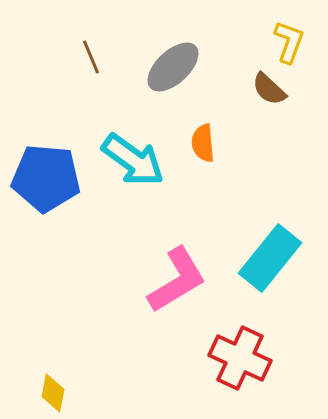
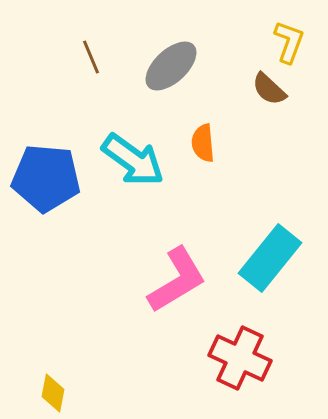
gray ellipse: moved 2 px left, 1 px up
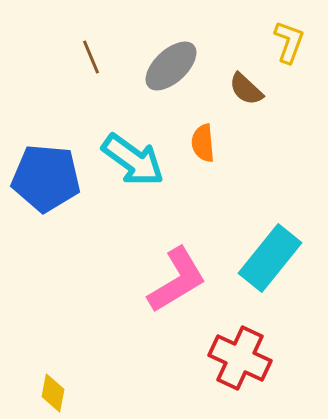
brown semicircle: moved 23 px left
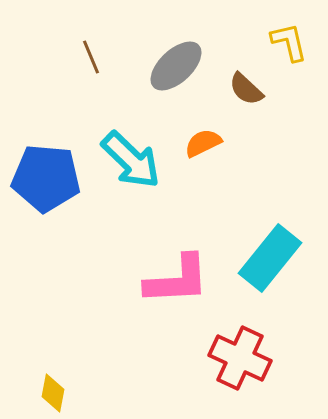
yellow L-shape: rotated 33 degrees counterclockwise
gray ellipse: moved 5 px right
orange semicircle: rotated 69 degrees clockwise
cyan arrow: moved 2 px left; rotated 8 degrees clockwise
pink L-shape: rotated 28 degrees clockwise
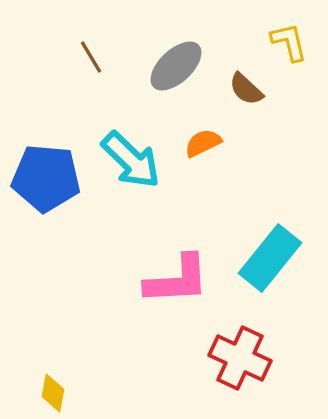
brown line: rotated 8 degrees counterclockwise
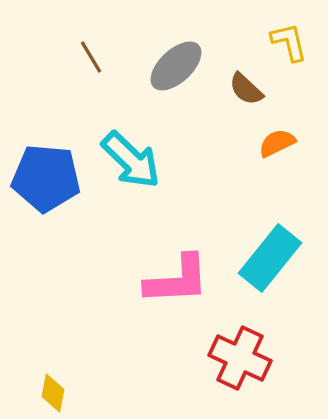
orange semicircle: moved 74 px right
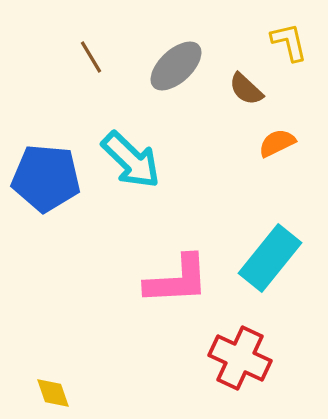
yellow diamond: rotated 30 degrees counterclockwise
